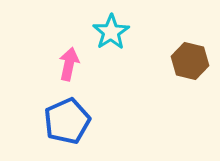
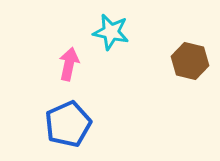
cyan star: rotated 27 degrees counterclockwise
blue pentagon: moved 1 px right, 3 px down
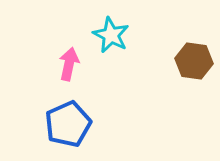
cyan star: moved 3 px down; rotated 15 degrees clockwise
brown hexagon: moved 4 px right; rotated 6 degrees counterclockwise
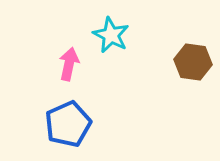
brown hexagon: moved 1 px left, 1 px down
